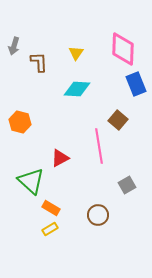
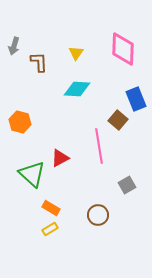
blue rectangle: moved 15 px down
green triangle: moved 1 px right, 7 px up
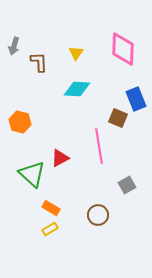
brown square: moved 2 px up; rotated 18 degrees counterclockwise
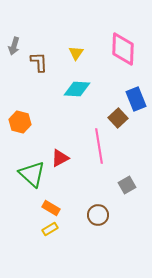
brown square: rotated 24 degrees clockwise
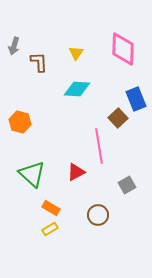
red triangle: moved 16 px right, 14 px down
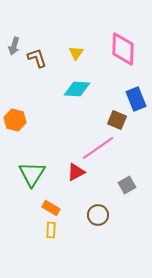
brown L-shape: moved 2 px left, 4 px up; rotated 15 degrees counterclockwise
brown square: moved 1 px left, 2 px down; rotated 24 degrees counterclockwise
orange hexagon: moved 5 px left, 2 px up
pink line: moved 1 px left, 2 px down; rotated 64 degrees clockwise
green triangle: rotated 20 degrees clockwise
yellow rectangle: moved 1 px right, 1 px down; rotated 56 degrees counterclockwise
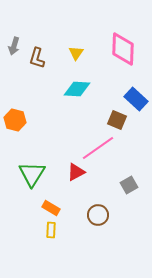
brown L-shape: rotated 145 degrees counterclockwise
blue rectangle: rotated 25 degrees counterclockwise
gray square: moved 2 px right
